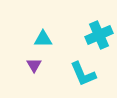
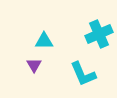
cyan cross: moved 1 px up
cyan triangle: moved 1 px right, 2 px down
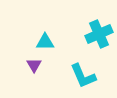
cyan triangle: moved 1 px right, 1 px down
cyan L-shape: moved 2 px down
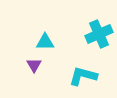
cyan L-shape: rotated 128 degrees clockwise
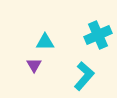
cyan cross: moved 1 px left, 1 px down
cyan L-shape: moved 1 px right; rotated 116 degrees clockwise
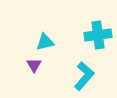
cyan cross: rotated 16 degrees clockwise
cyan triangle: rotated 12 degrees counterclockwise
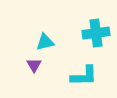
cyan cross: moved 2 px left, 2 px up
cyan L-shape: rotated 48 degrees clockwise
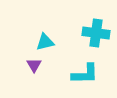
cyan cross: rotated 16 degrees clockwise
cyan L-shape: moved 1 px right, 2 px up
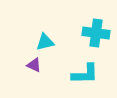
purple triangle: rotated 35 degrees counterclockwise
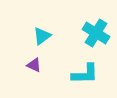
cyan cross: rotated 24 degrees clockwise
cyan triangle: moved 3 px left, 6 px up; rotated 24 degrees counterclockwise
